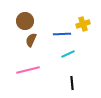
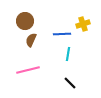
cyan line: rotated 56 degrees counterclockwise
black line: moved 2 px left; rotated 40 degrees counterclockwise
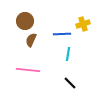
pink line: rotated 20 degrees clockwise
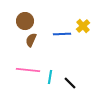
yellow cross: moved 2 px down; rotated 24 degrees counterclockwise
cyan line: moved 18 px left, 23 px down
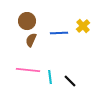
brown circle: moved 2 px right
blue line: moved 3 px left, 1 px up
cyan line: rotated 16 degrees counterclockwise
black line: moved 2 px up
